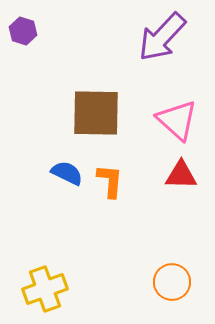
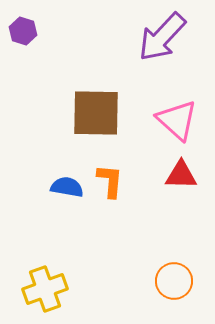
blue semicircle: moved 14 px down; rotated 16 degrees counterclockwise
orange circle: moved 2 px right, 1 px up
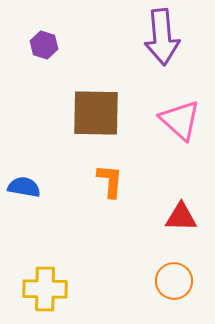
purple hexagon: moved 21 px right, 14 px down
purple arrow: rotated 48 degrees counterclockwise
pink triangle: moved 3 px right
red triangle: moved 42 px down
blue semicircle: moved 43 px left
yellow cross: rotated 21 degrees clockwise
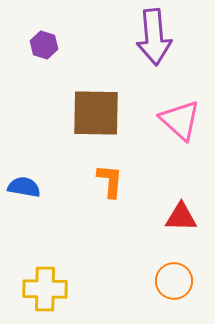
purple arrow: moved 8 px left
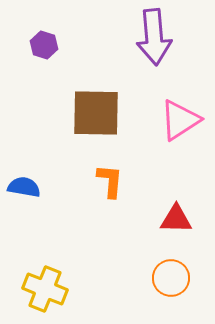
pink triangle: rotated 45 degrees clockwise
red triangle: moved 5 px left, 2 px down
orange circle: moved 3 px left, 3 px up
yellow cross: rotated 21 degrees clockwise
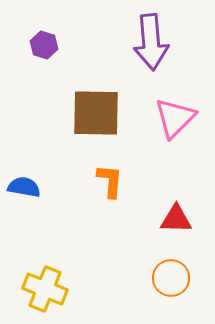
purple arrow: moved 3 px left, 5 px down
pink triangle: moved 5 px left, 2 px up; rotated 12 degrees counterclockwise
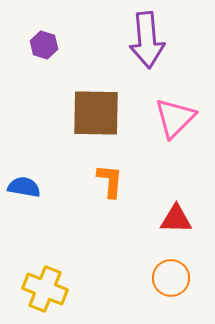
purple arrow: moved 4 px left, 2 px up
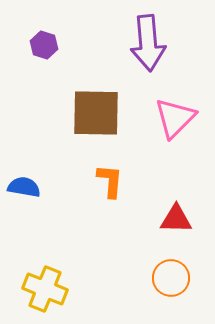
purple arrow: moved 1 px right, 3 px down
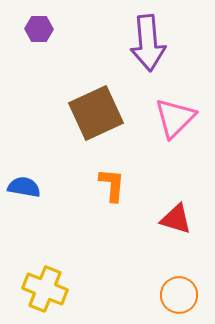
purple hexagon: moved 5 px left, 16 px up; rotated 16 degrees counterclockwise
brown square: rotated 26 degrees counterclockwise
orange L-shape: moved 2 px right, 4 px down
red triangle: rotated 16 degrees clockwise
orange circle: moved 8 px right, 17 px down
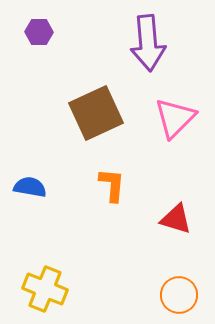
purple hexagon: moved 3 px down
blue semicircle: moved 6 px right
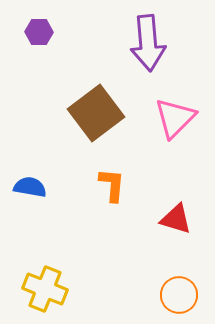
brown square: rotated 12 degrees counterclockwise
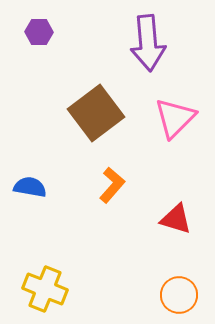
orange L-shape: rotated 36 degrees clockwise
